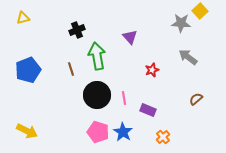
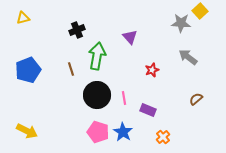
green arrow: rotated 20 degrees clockwise
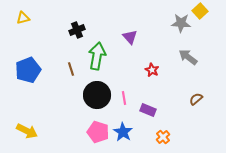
red star: rotated 24 degrees counterclockwise
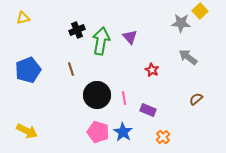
green arrow: moved 4 px right, 15 px up
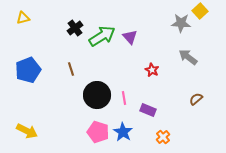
black cross: moved 2 px left, 2 px up; rotated 14 degrees counterclockwise
green arrow: moved 1 px right, 5 px up; rotated 48 degrees clockwise
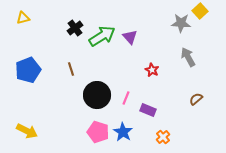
gray arrow: rotated 24 degrees clockwise
pink line: moved 2 px right; rotated 32 degrees clockwise
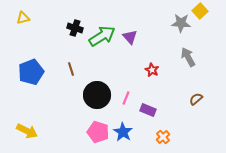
black cross: rotated 35 degrees counterclockwise
blue pentagon: moved 3 px right, 2 px down
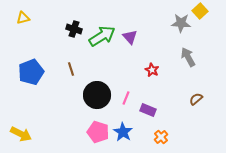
black cross: moved 1 px left, 1 px down
yellow arrow: moved 6 px left, 3 px down
orange cross: moved 2 px left
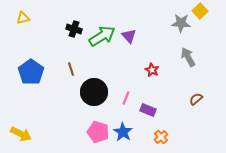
purple triangle: moved 1 px left, 1 px up
blue pentagon: rotated 15 degrees counterclockwise
black circle: moved 3 px left, 3 px up
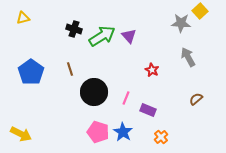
brown line: moved 1 px left
